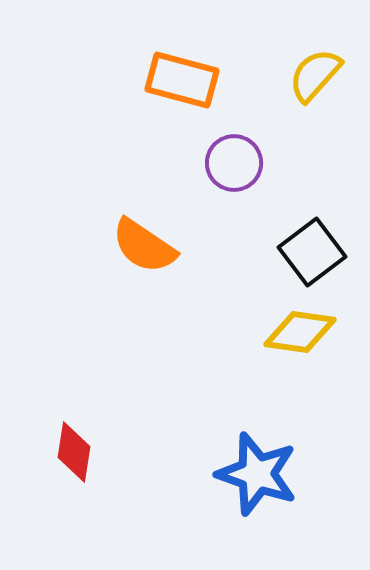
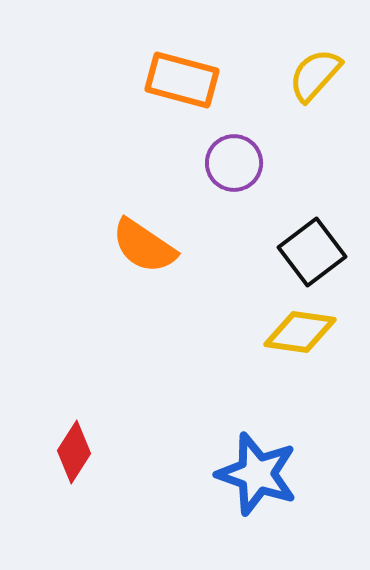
red diamond: rotated 24 degrees clockwise
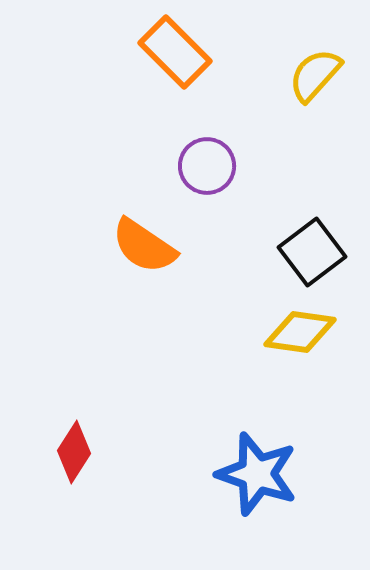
orange rectangle: moved 7 px left, 28 px up; rotated 30 degrees clockwise
purple circle: moved 27 px left, 3 px down
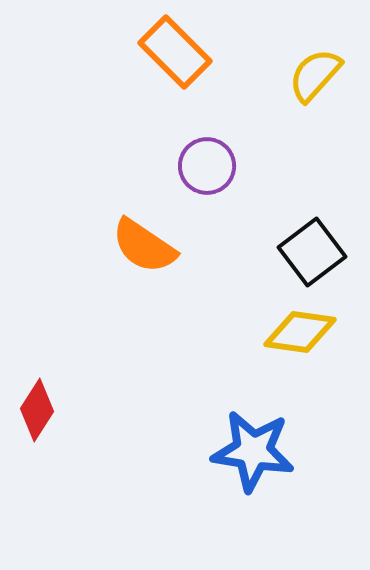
red diamond: moved 37 px left, 42 px up
blue star: moved 4 px left, 23 px up; rotated 10 degrees counterclockwise
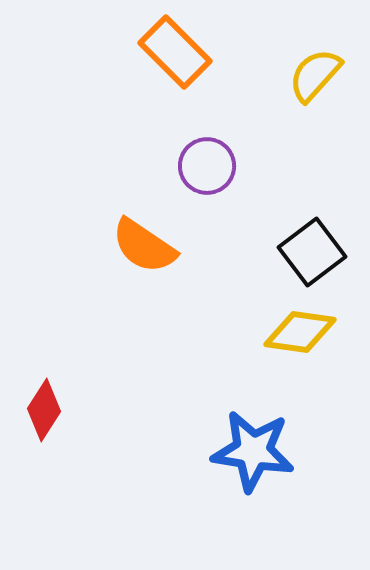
red diamond: moved 7 px right
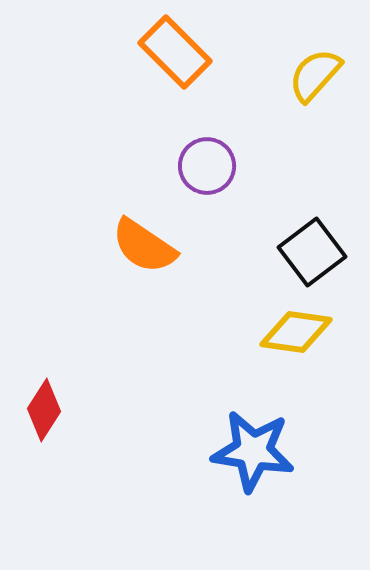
yellow diamond: moved 4 px left
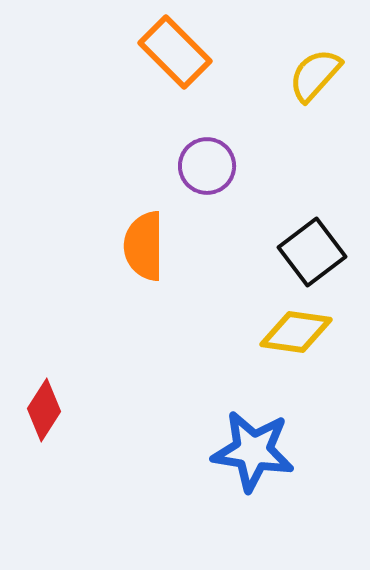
orange semicircle: rotated 56 degrees clockwise
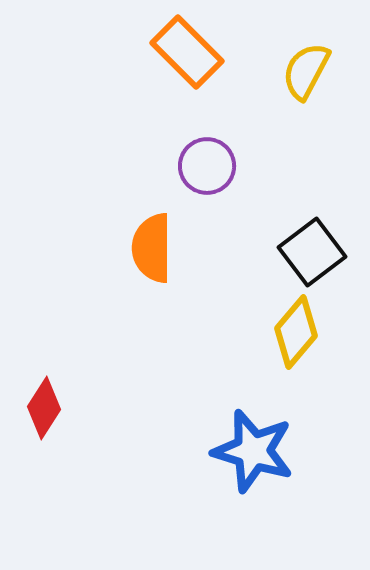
orange rectangle: moved 12 px right
yellow semicircle: moved 9 px left, 4 px up; rotated 14 degrees counterclockwise
orange semicircle: moved 8 px right, 2 px down
yellow diamond: rotated 58 degrees counterclockwise
red diamond: moved 2 px up
blue star: rotated 8 degrees clockwise
